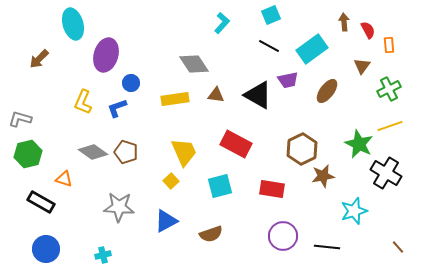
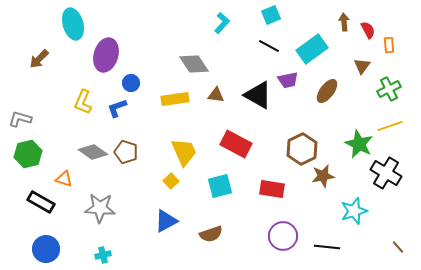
gray star at (119, 207): moved 19 px left, 1 px down
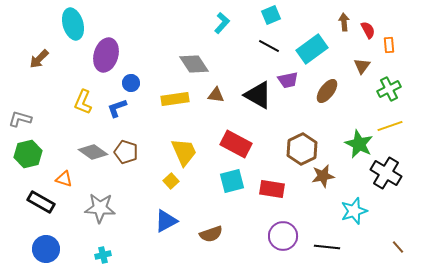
cyan square at (220, 186): moved 12 px right, 5 px up
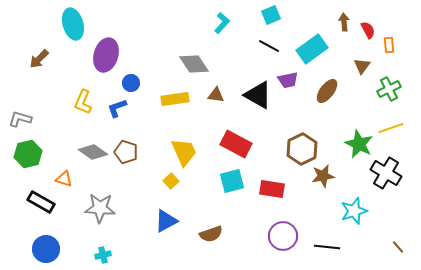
yellow line at (390, 126): moved 1 px right, 2 px down
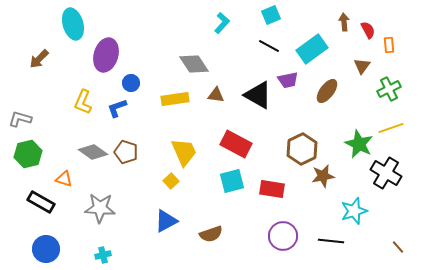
black line at (327, 247): moved 4 px right, 6 px up
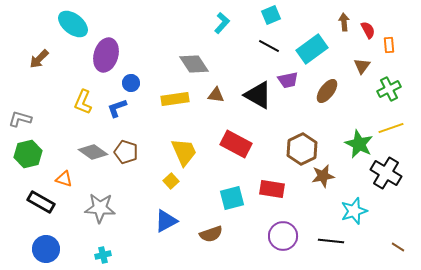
cyan ellipse at (73, 24): rotated 36 degrees counterclockwise
cyan square at (232, 181): moved 17 px down
brown line at (398, 247): rotated 16 degrees counterclockwise
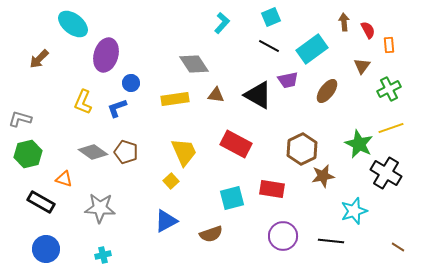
cyan square at (271, 15): moved 2 px down
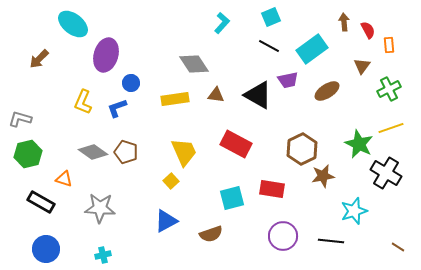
brown ellipse at (327, 91): rotated 20 degrees clockwise
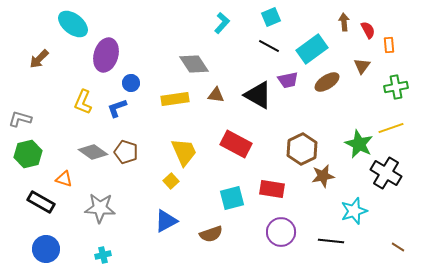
green cross at (389, 89): moved 7 px right, 2 px up; rotated 15 degrees clockwise
brown ellipse at (327, 91): moved 9 px up
purple circle at (283, 236): moved 2 px left, 4 px up
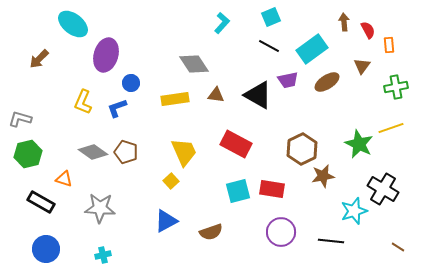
black cross at (386, 173): moved 3 px left, 16 px down
cyan square at (232, 198): moved 6 px right, 7 px up
brown semicircle at (211, 234): moved 2 px up
